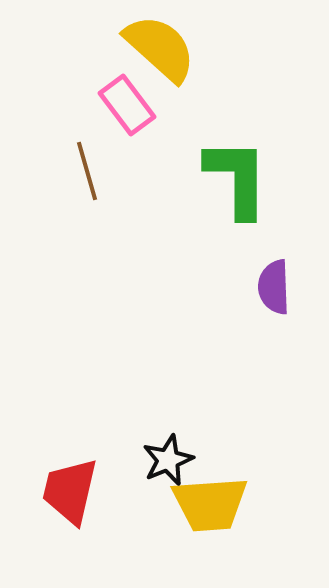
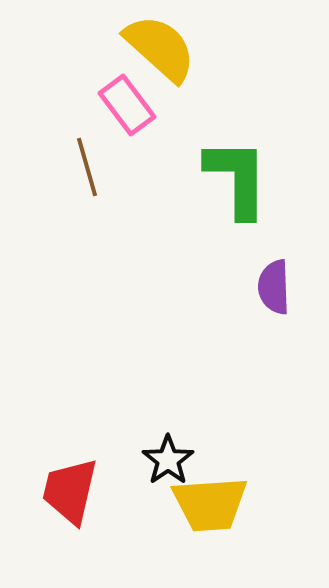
brown line: moved 4 px up
black star: rotated 12 degrees counterclockwise
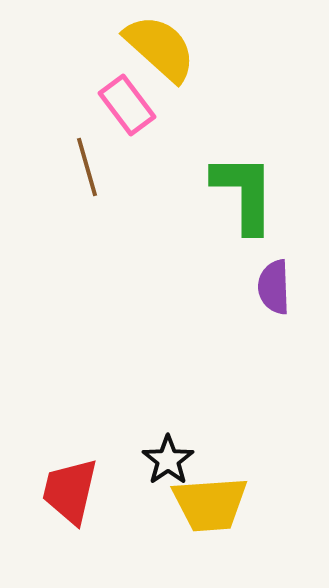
green L-shape: moved 7 px right, 15 px down
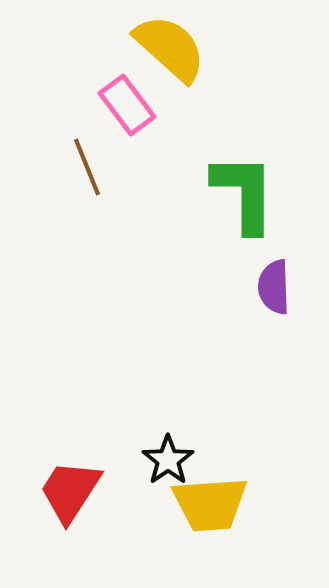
yellow semicircle: moved 10 px right
brown line: rotated 6 degrees counterclockwise
red trapezoid: rotated 20 degrees clockwise
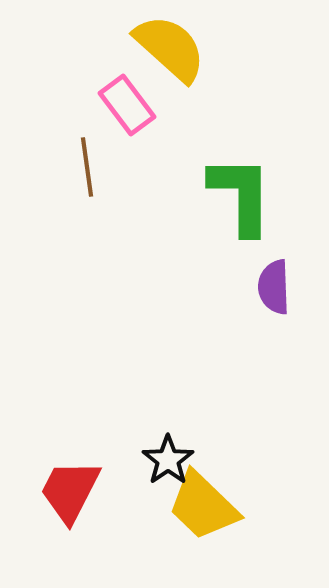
brown line: rotated 14 degrees clockwise
green L-shape: moved 3 px left, 2 px down
red trapezoid: rotated 6 degrees counterclockwise
yellow trapezoid: moved 7 px left, 2 px down; rotated 48 degrees clockwise
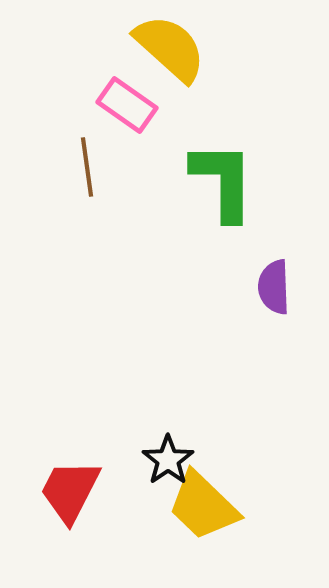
pink rectangle: rotated 18 degrees counterclockwise
green L-shape: moved 18 px left, 14 px up
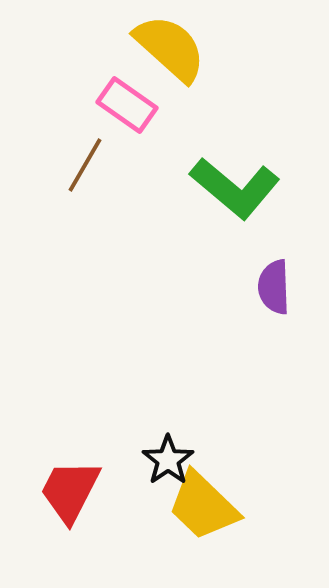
brown line: moved 2 px left, 2 px up; rotated 38 degrees clockwise
green L-shape: moved 12 px right, 7 px down; rotated 130 degrees clockwise
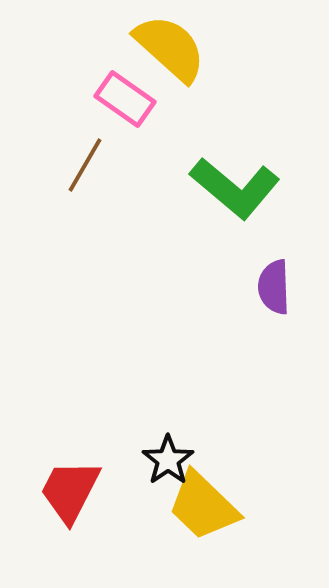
pink rectangle: moved 2 px left, 6 px up
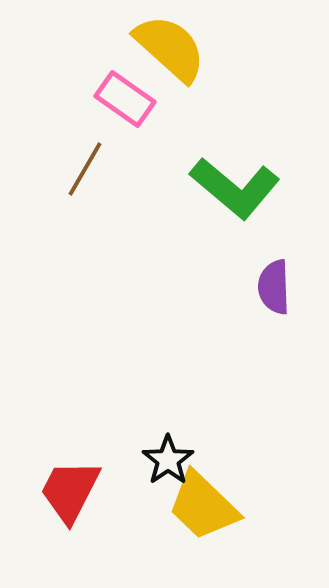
brown line: moved 4 px down
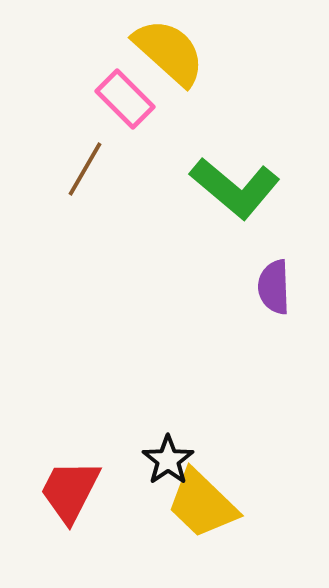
yellow semicircle: moved 1 px left, 4 px down
pink rectangle: rotated 10 degrees clockwise
yellow trapezoid: moved 1 px left, 2 px up
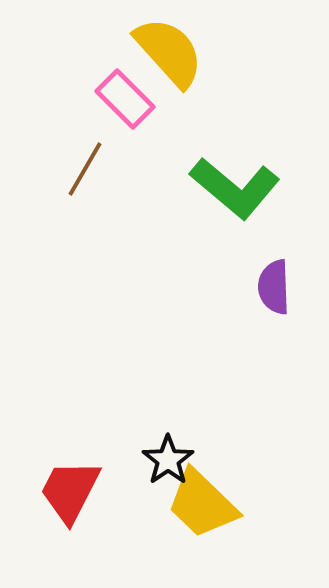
yellow semicircle: rotated 6 degrees clockwise
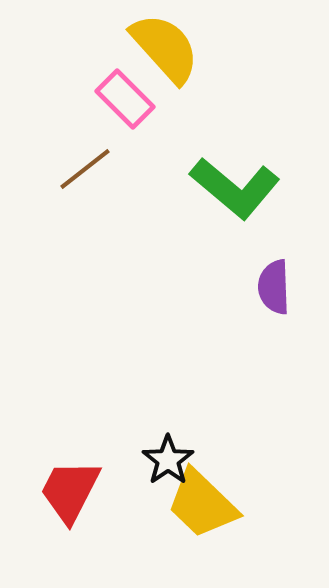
yellow semicircle: moved 4 px left, 4 px up
brown line: rotated 22 degrees clockwise
